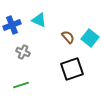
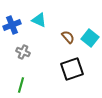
green line: rotated 56 degrees counterclockwise
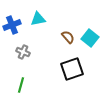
cyan triangle: moved 1 px left, 1 px up; rotated 35 degrees counterclockwise
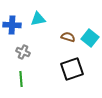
blue cross: rotated 24 degrees clockwise
brown semicircle: rotated 32 degrees counterclockwise
green line: moved 6 px up; rotated 21 degrees counterclockwise
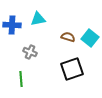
gray cross: moved 7 px right
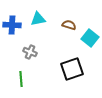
brown semicircle: moved 1 px right, 12 px up
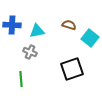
cyan triangle: moved 1 px left, 12 px down
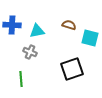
cyan square: rotated 24 degrees counterclockwise
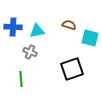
blue cross: moved 1 px right, 2 px down
